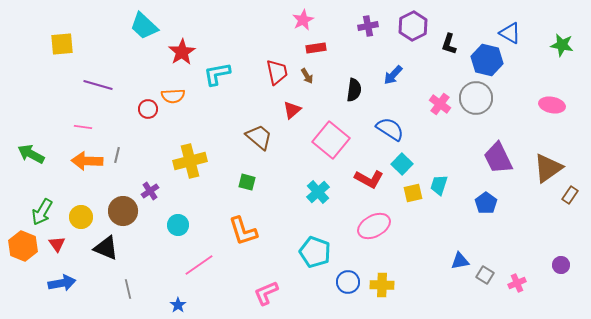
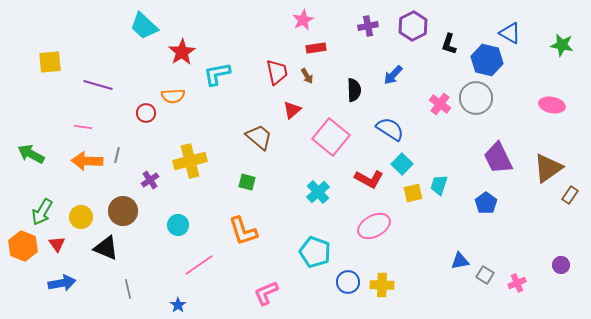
yellow square at (62, 44): moved 12 px left, 18 px down
black semicircle at (354, 90): rotated 10 degrees counterclockwise
red circle at (148, 109): moved 2 px left, 4 px down
pink square at (331, 140): moved 3 px up
purple cross at (150, 191): moved 11 px up
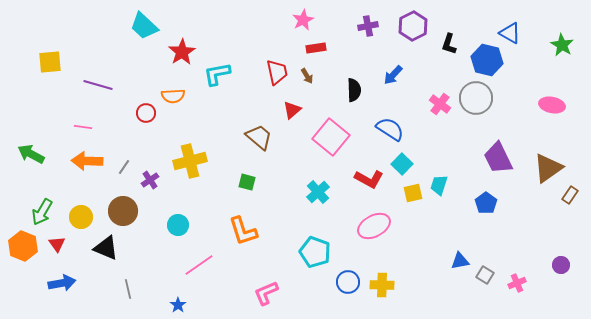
green star at (562, 45): rotated 20 degrees clockwise
gray line at (117, 155): moved 7 px right, 12 px down; rotated 21 degrees clockwise
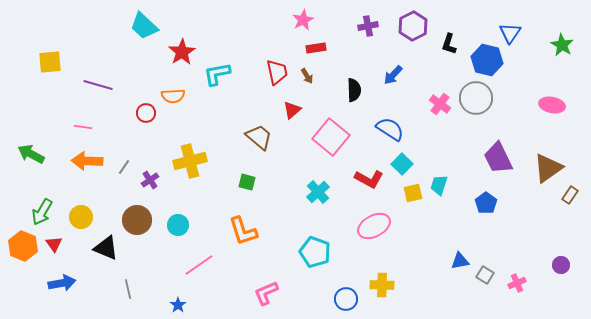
blue triangle at (510, 33): rotated 35 degrees clockwise
brown circle at (123, 211): moved 14 px right, 9 px down
red triangle at (57, 244): moved 3 px left
blue circle at (348, 282): moved 2 px left, 17 px down
